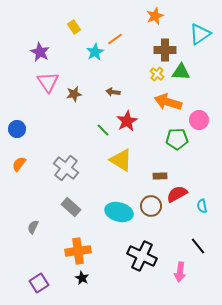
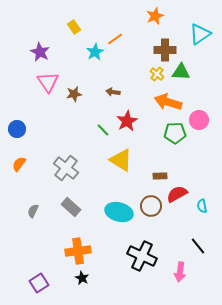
green pentagon: moved 2 px left, 6 px up
gray semicircle: moved 16 px up
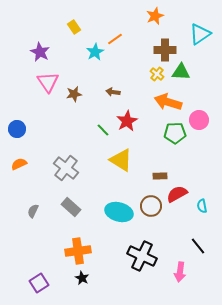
orange semicircle: rotated 28 degrees clockwise
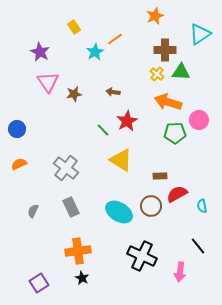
gray rectangle: rotated 24 degrees clockwise
cyan ellipse: rotated 16 degrees clockwise
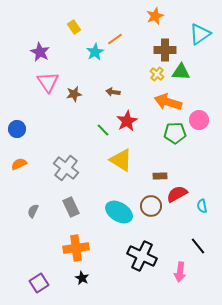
orange cross: moved 2 px left, 3 px up
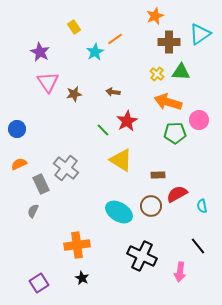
brown cross: moved 4 px right, 8 px up
brown rectangle: moved 2 px left, 1 px up
gray rectangle: moved 30 px left, 23 px up
orange cross: moved 1 px right, 3 px up
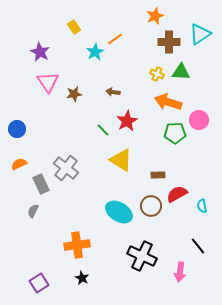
yellow cross: rotated 16 degrees counterclockwise
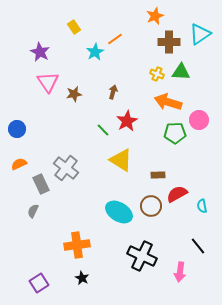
brown arrow: rotated 96 degrees clockwise
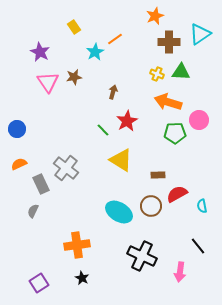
brown star: moved 17 px up
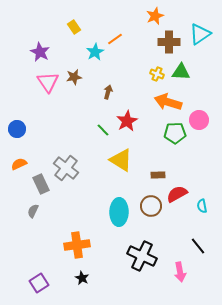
brown arrow: moved 5 px left
cyan ellipse: rotated 60 degrees clockwise
pink arrow: rotated 18 degrees counterclockwise
